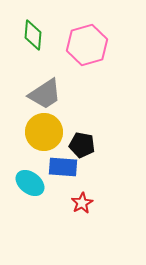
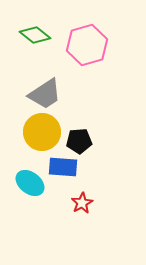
green diamond: moved 2 px right; rotated 56 degrees counterclockwise
yellow circle: moved 2 px left
black pentagon: moved 3 px left, 4 px up; rotated 15 degrees counterclockwise
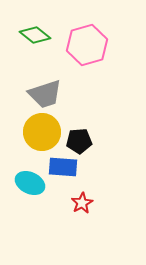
gray trapezoid: rotated 15 degrees clockwise
cyan ellipse: rotated 12 degrees counterclockwise
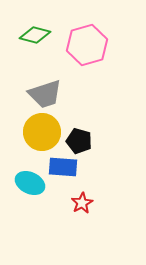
green diamond: rotated 24 degrees counterclockwise
black pentagon: rotated 20 degrees clockwise
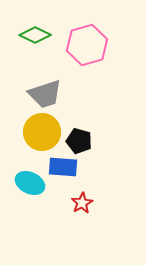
green diamond: rotated 12 degrees clockwise
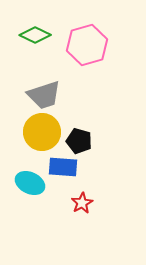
gray trapezoid: moved 1 px left, 1 px down
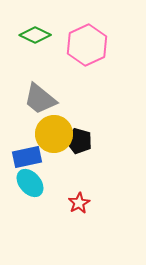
pink hexagon: rotated 9 degrees counterclockwise
gray trapezoid: moved 4 px left, 4 px down; rotated 57 degrees clockwise
yellow circle: moved 12 px right, 2 px down
blue rectangle: moved 36 px left, 10 px up; rotated 16 degrees counterclockwise
cyan ellipse: rotated 24 degrees clockwise
red star: moved 3 px left
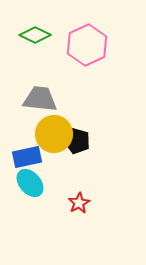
gray trapezoid: rotated 147 degrees clockwise
black pentagon: moved 2 px left
